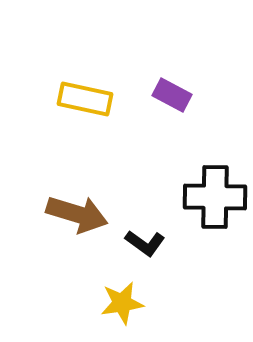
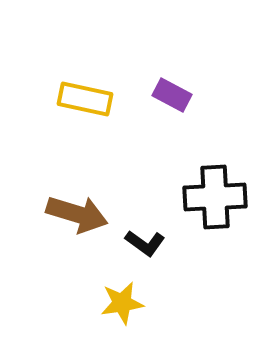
black cross: rotated 4 degrees counterclockwise
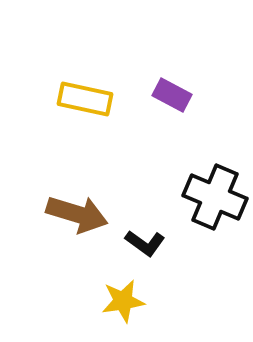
black cross: rotated 26 degrees clockwise
yellow star: moved 1 px right, 2 px up
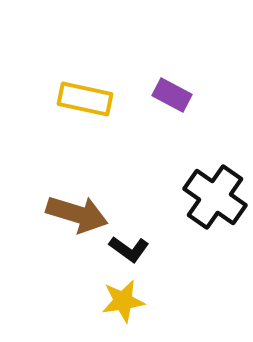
black cross: rotated 12 degrees clockwise
black L-shape: moved 16 px left, 6 px down
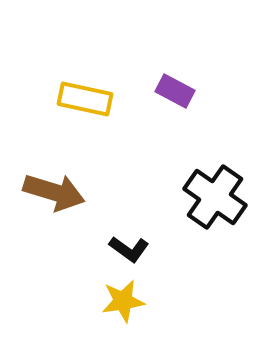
purple rectangle: moved 3 px right, 4 px up
brown arrow: moved 23 px left, 22 px up
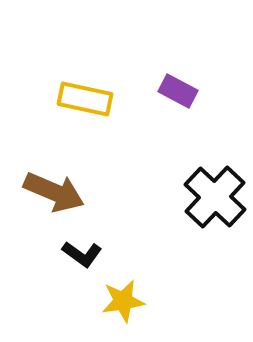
purple rectangle: moved 3 px right
brown arrow: rotated 6 degrees clockwise
black cross: rotated 8 degrees clockwise
black L-shape: moved 47 px left, 5 px down
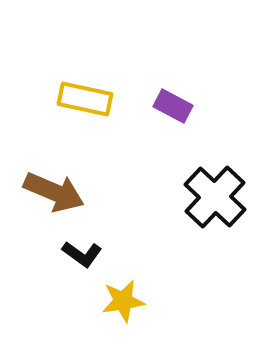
purple rectangle: moved 5 px left, 15 px down
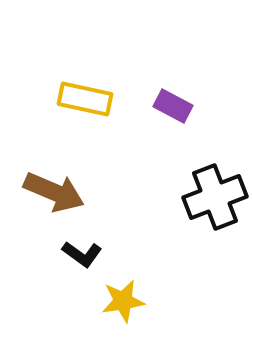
black cross: rotated 26 degrees clockwise
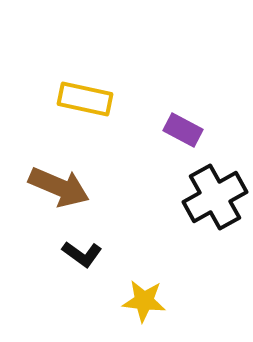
purple rectangle: moved 10 px right, 24 px down
brown arrow: moved 5 px right, 5 px up
black cross: rotated 8 degrees counterclockwise
yellow star: moved 21 px right; rotated 15 degrees clockwise
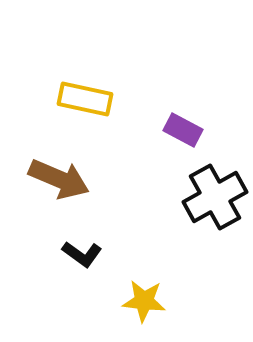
brown arrow: moved 8 px up
